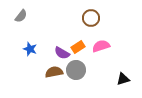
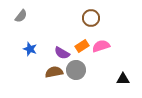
orange rectangle: moved 4 px right, 1 px up
black triangle: rotated 16 degrees clockwise
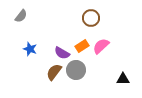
pink semicircle: rotated 24 degrees counterclockwise
brown semicircle: rotated 42 degrees counterclockwise
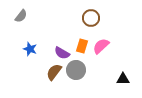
orange rectangle: rotated 40 degrees counterclockwise
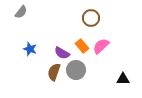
gray semicircle: moved 4 px up
orange rectangle: rotated 56 degrees counterclockwise
brown semicircle: rotated 18 degrees counterclockwise
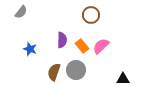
brown circle: moved 3 px up
purple semicircle: moved 13 px up; rotated 119 degrees counterclockwise
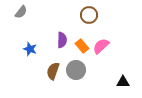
brown circle: moved 2 px left
brown semicircle: moved 1 px left, 1 px up
black triangle: moved 3 px down
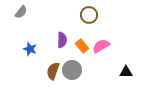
pink semicircle: rotated 12 degrees clockwise
gray circle: moved 4 px left
black triangle: moved 3 px right, 10 px up
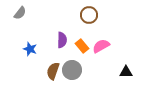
gray semicircle: moved 1 px left, 1 px down
